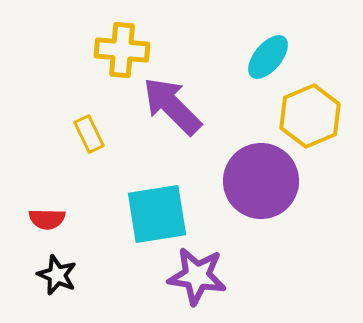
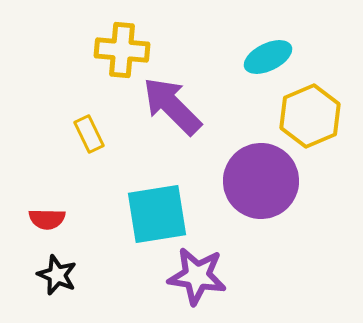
cyan ellipse: rotated 24 degrees clockwise
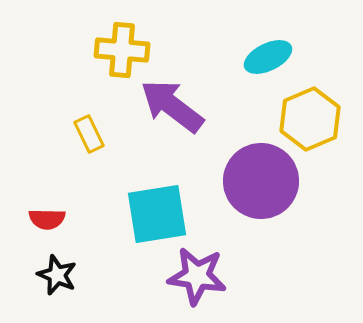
purple arrow: rotated 8 degrees counterclockwise
yellow hexagon: moved 3 px down
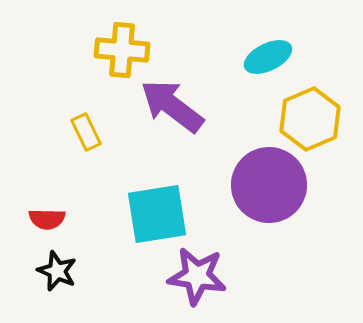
yellow rectangle: moved 3 px left, 2 px up
purple circle: moved 8 px right, 4 px down
black star: moved 4 px up
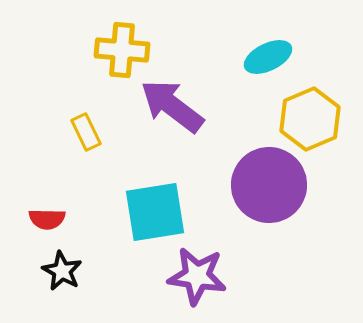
cyan square: moved 2 px left, 2 px up
black star: moved 5 px right; rotated 6 degrees clockwise
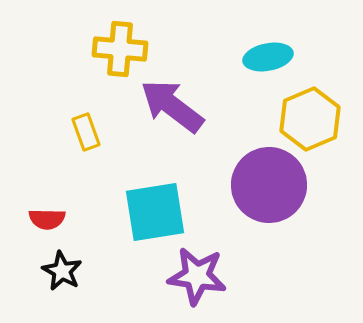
yellow cross: moved 2 px left, 1 px up
cyan ellipse: rotated 15 degrees clockwise
yellow rectangle: rotated 6 degrees clockwise
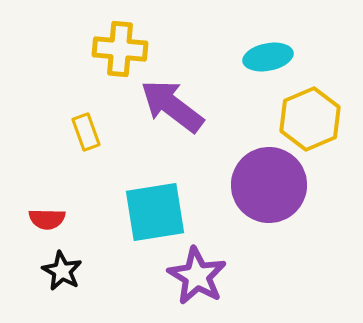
purple star: rotated 22 degrees clockwise
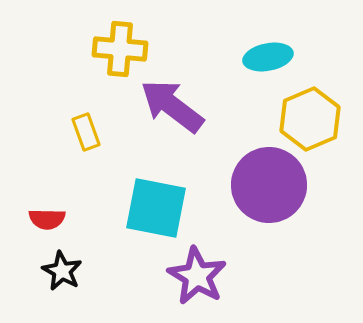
cyan square: moved 1 px right, 4 px up; rotated 20 degrees clockwise
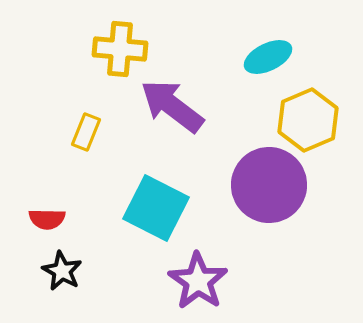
cyan ellipse: rotated 15 degrees counterclockwise
yellow hexagon: moved 2 px left, 1 px down
yellow rectangle: rotated 42 degrees clockwise
cyan square: rotated 16 degrees clockwise
purple star: moved 1 px right, 5 px down; rotated 4 degrees clockwise
